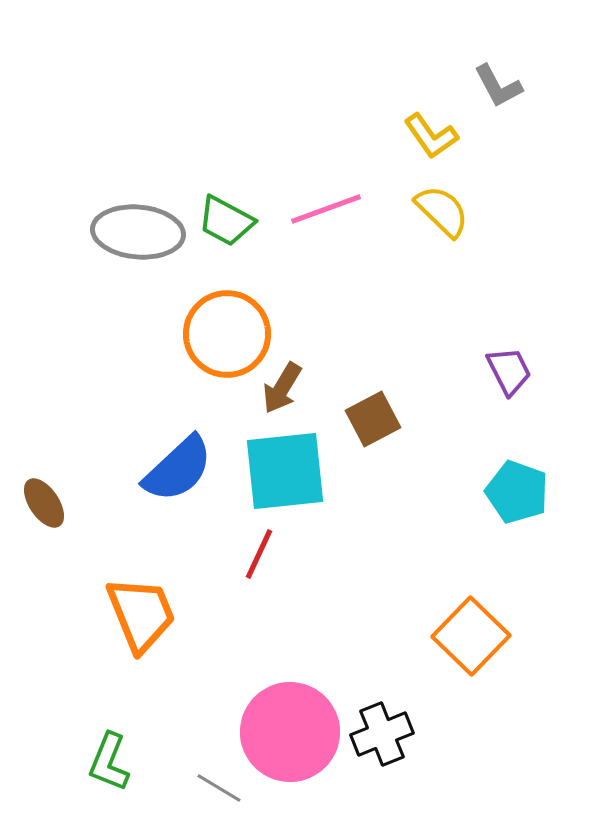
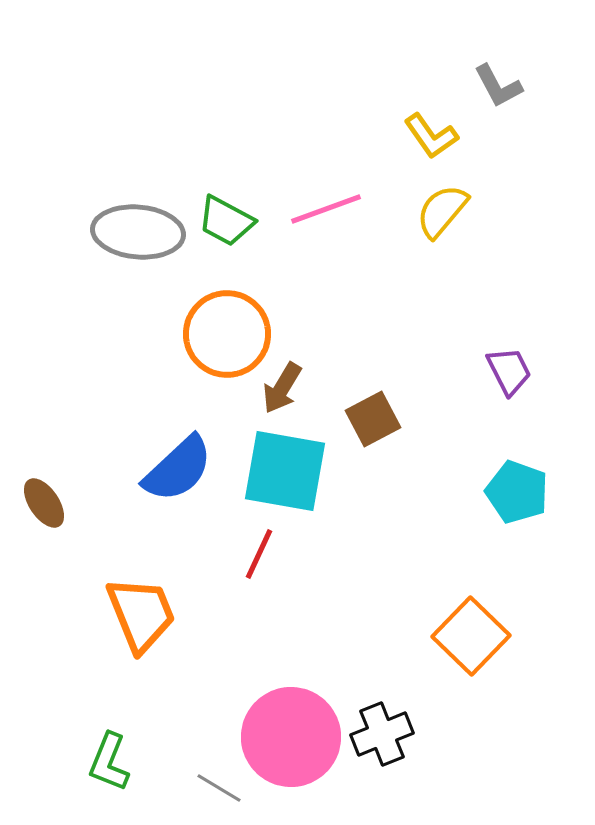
yellow semicircle: rotated 94 degrees counterclockwise
cyan square: rotated 16 degrees clockwise
pink circle: moved 1 px right, 5 px down
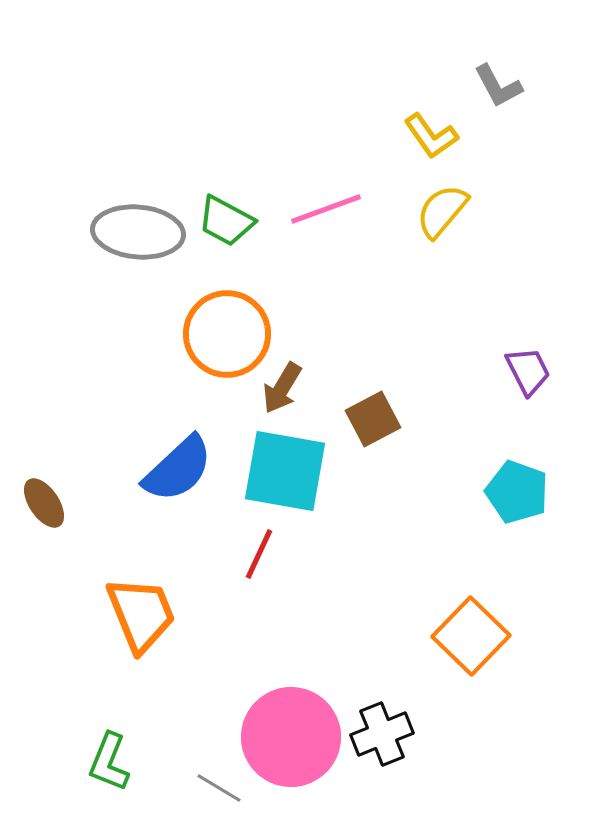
purple trapezoid: moved 19 px right
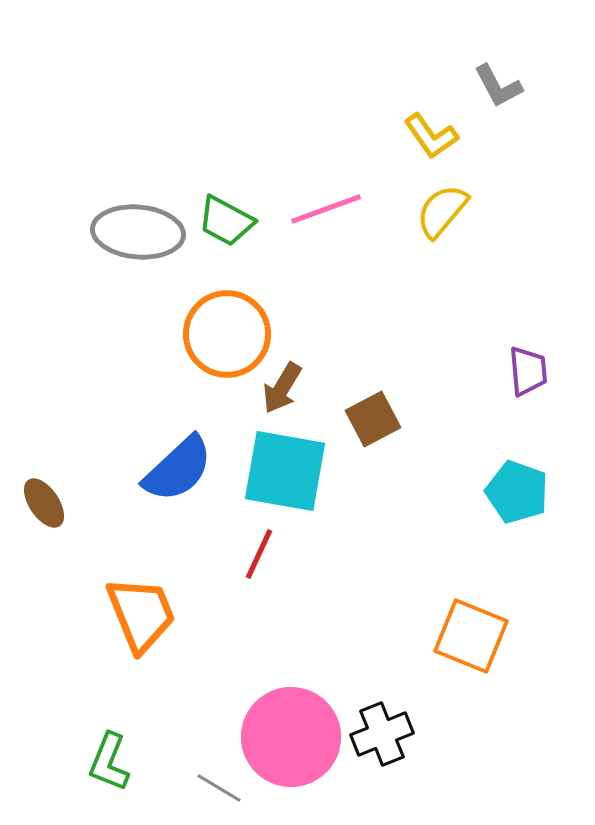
purple trapezoid: rotated 22 degrees clockwise
orange square: rotated 22 degrees counterclockwise
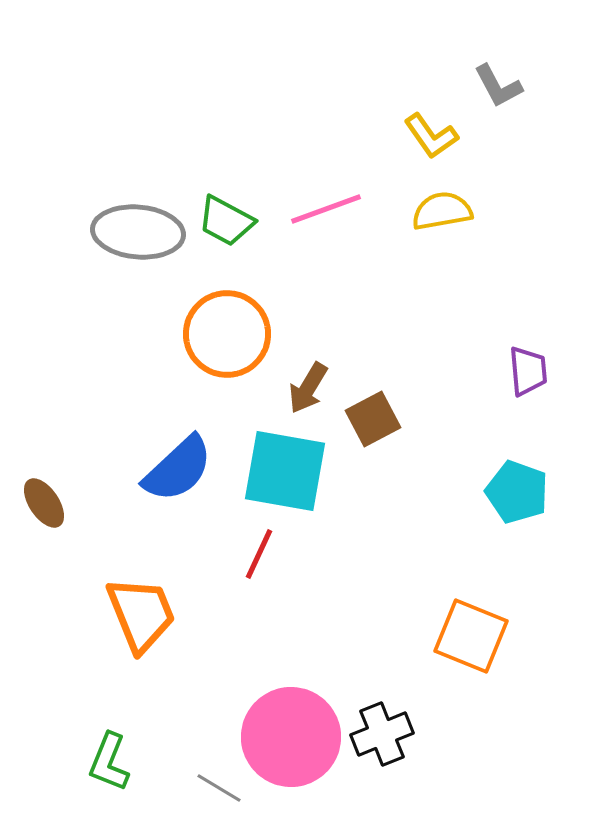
yellow semicircle: rotated 40 degrees clockwise
brown arrow: moved 26 px right
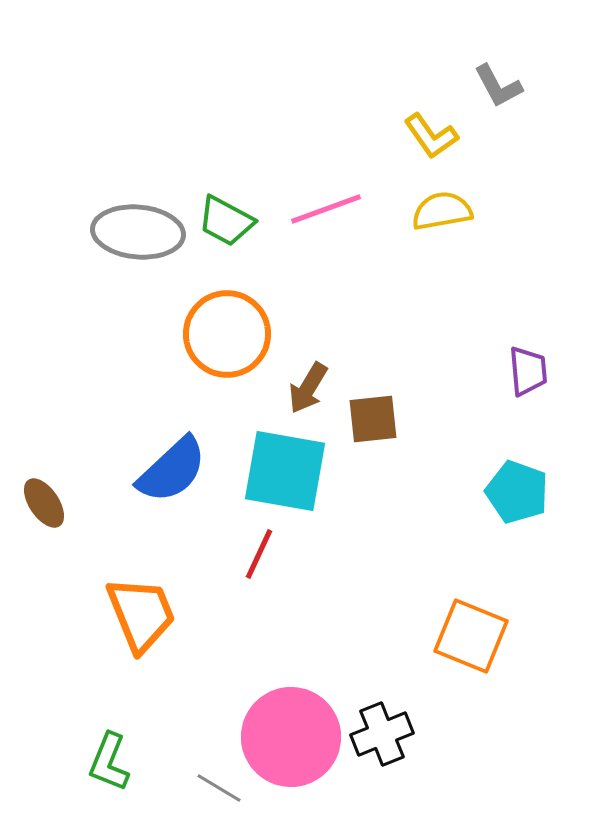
brown square: rotated 22 degrees clockwise
blue semicircle: moved 6 px left, 1 px down
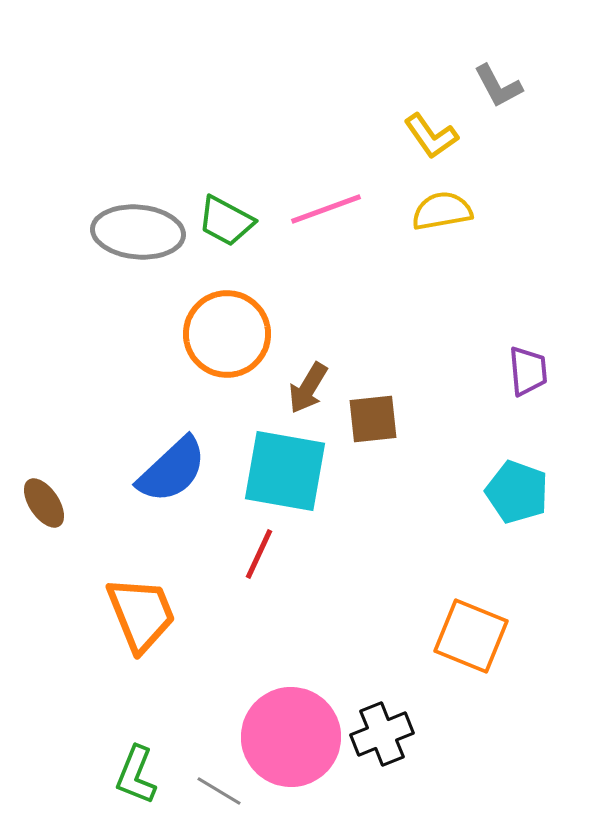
green L-shape: moved 27 px right, 13 px down
gray line: moved 3 px down
